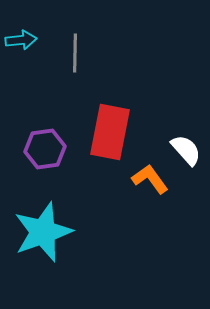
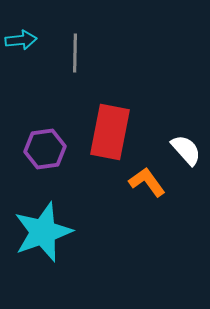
orange L-shape: moved 3 px left, 3 px down
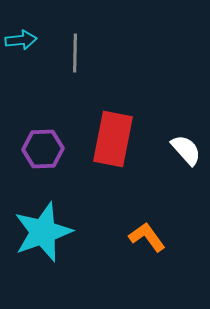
red rectangle: moved 3 px right, 7 px down
purple hexagon: moved 2 px left; rotated 6 degrees clockwise
orange L-shape: moved 55 px down
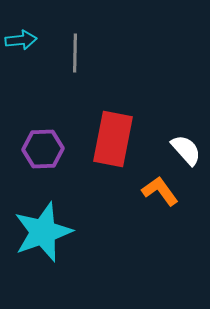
orange L-shape: moved 13 px right, 46 px up
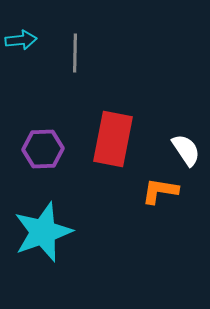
white semicircle: rotated 8 degrees clockwise
orange L-shape: rotated 45 degrees counterclockwise
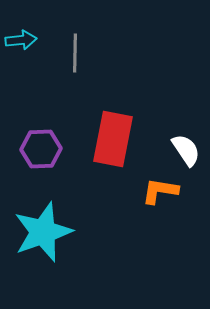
purple hexagon: moved 2 px left
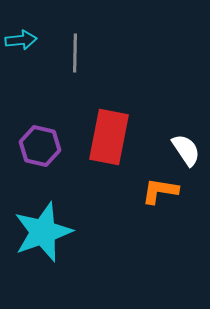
red rectangle: moved 4 px left, 2 px up
purple hexagon: moved 1 px left, 3 px up; rotated 15 degrees clockwise
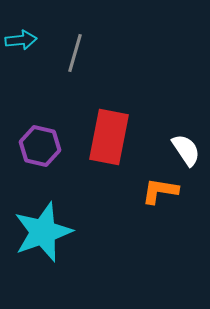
gray line: rotated 15 degrees clockwise
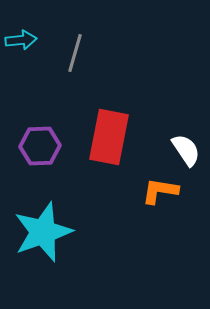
purple hexagon: rotated 15 degrees counterclockwise
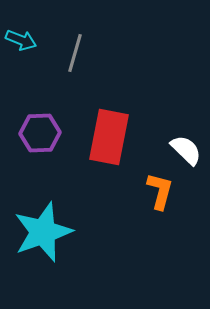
cyan arrow: rotated 28 degrees clockwise
purple hexagon: moved 13 px up
white semicircle: rotated 12 degrees counterclockwise
orange L-shape: rotated 96 degrees clockwise
